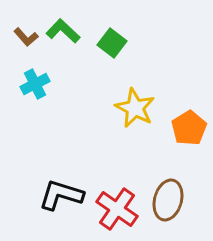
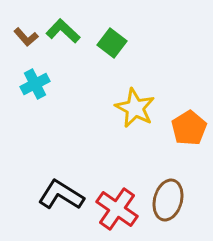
black L-shape: rotated 15 degrees clockwise
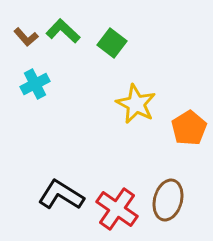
yellow star: moved 1 px right, 4 px up
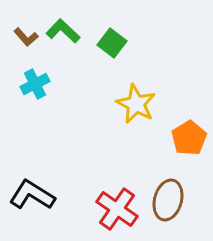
orange pentagon: moved 10 px down
black L-shape: moved 29 px left
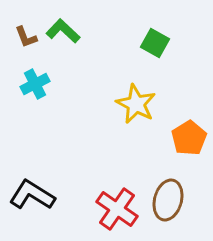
brown L-shape: rotated 20 degrees clockwise
green square: moved 43 px right; rotated 8 degrees counterclockwise
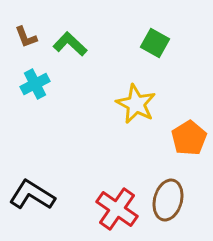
green L-shape: moved 7 px right, 13 px down
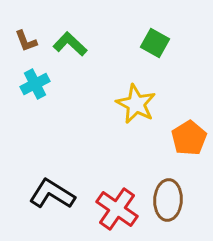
brown L-shape: moved 4 px down
black L-shape: moved 20 px right, 1 px up
brown ellipse: rotated 12 degrees counterclockwise
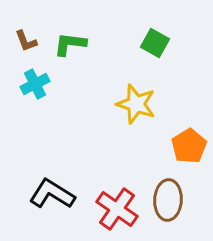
green L-shape: rotated 36 degrees counterclockwise
yellow star: rotated 9 degrees counterclockwise
orange pentagon: moved 8 px down
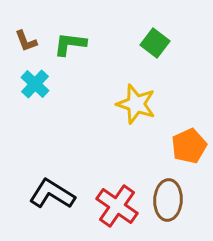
green square: rotated 8 degrees clockwise
cyan cross: rotated 20 degrees counterclockwise
orange pentagon: rotated 8 degrees clockwise
red cross: moved 3 px up
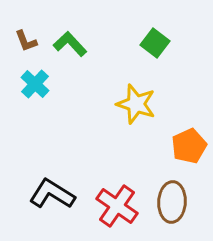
green L-shape: rotated 40 degrees clockwise
brown ellipse: moved 4 px right, 2 px down
